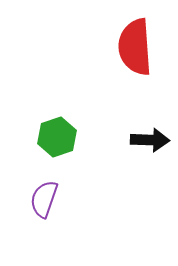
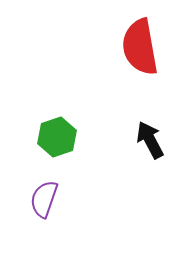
red semicircle: moved 5 px right; rotated 6 degrees counterclockwise
black arrow: rotated 120 degrees counterclockwise
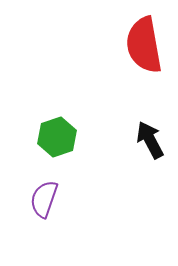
red semicircle: moved 4 px right, 2 px up
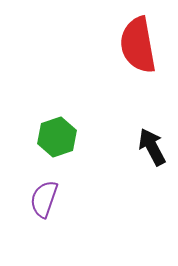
red semicircle: moved 6 px left
black arrow: moved 2 px right, 7 px down
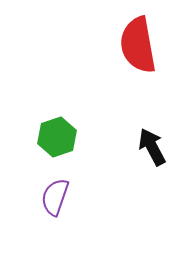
purple semicircle: moved 11 px right, 2 px up
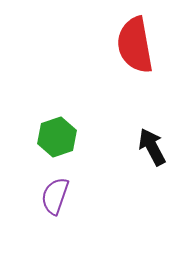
red semicircle: moved 3 px left
purple semicircle: moved 1 px up
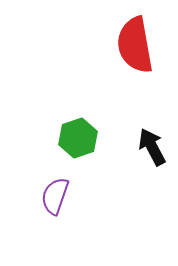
green hexagon: moved 21 px right, 1 px down
